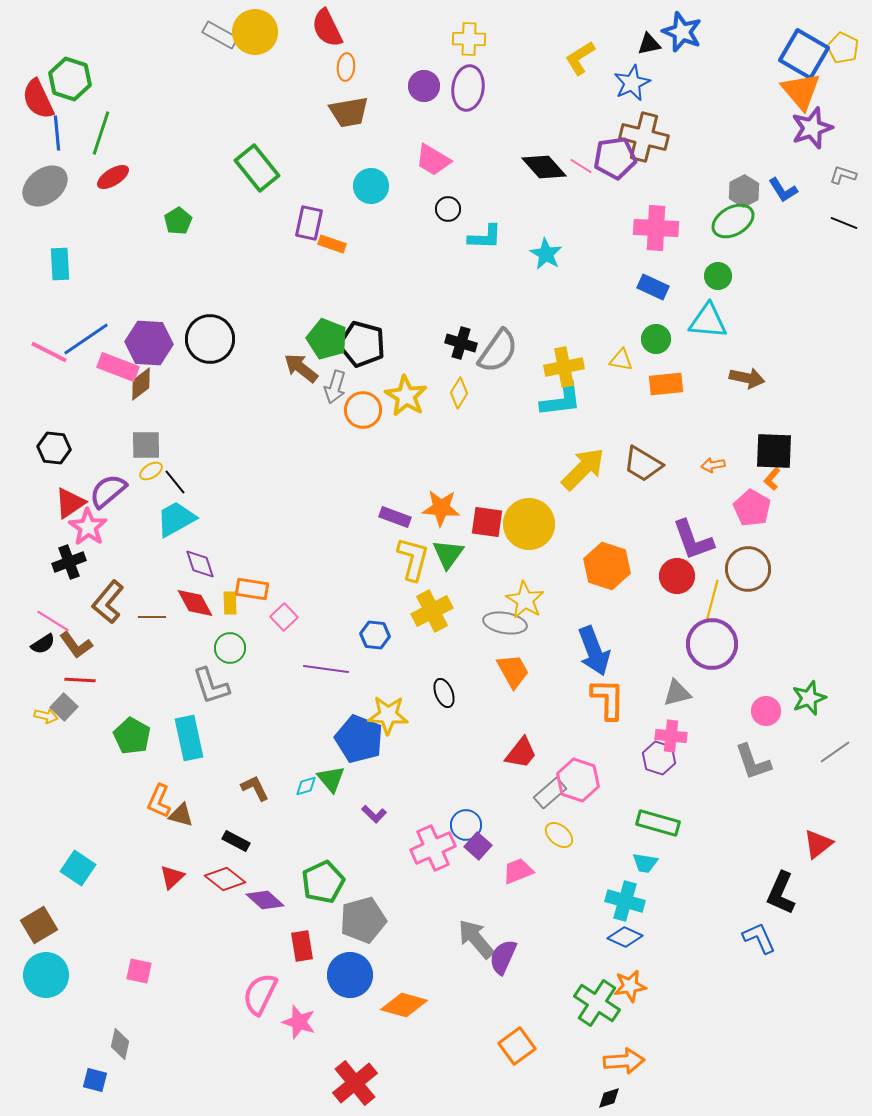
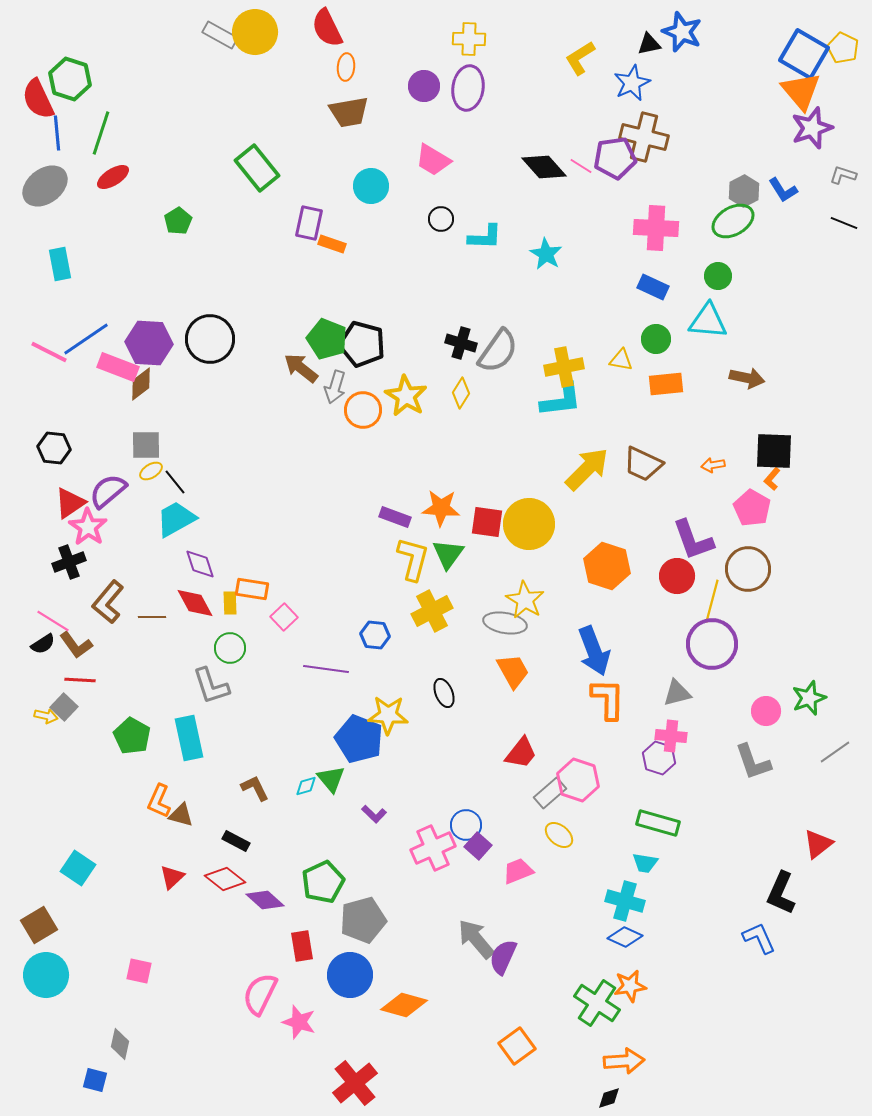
black circle at (448, 209): moved 7 px left, 10 px down
cyan rectangle at (60, 264): rotated 8 degrees counterclockwise
yellow diamond at (459, 393): moved 2 px right
brown trapezoid at (643, 464): rotated 6 degrees counterclockwise
yellow arrow at (583, 469): moved 4 px right
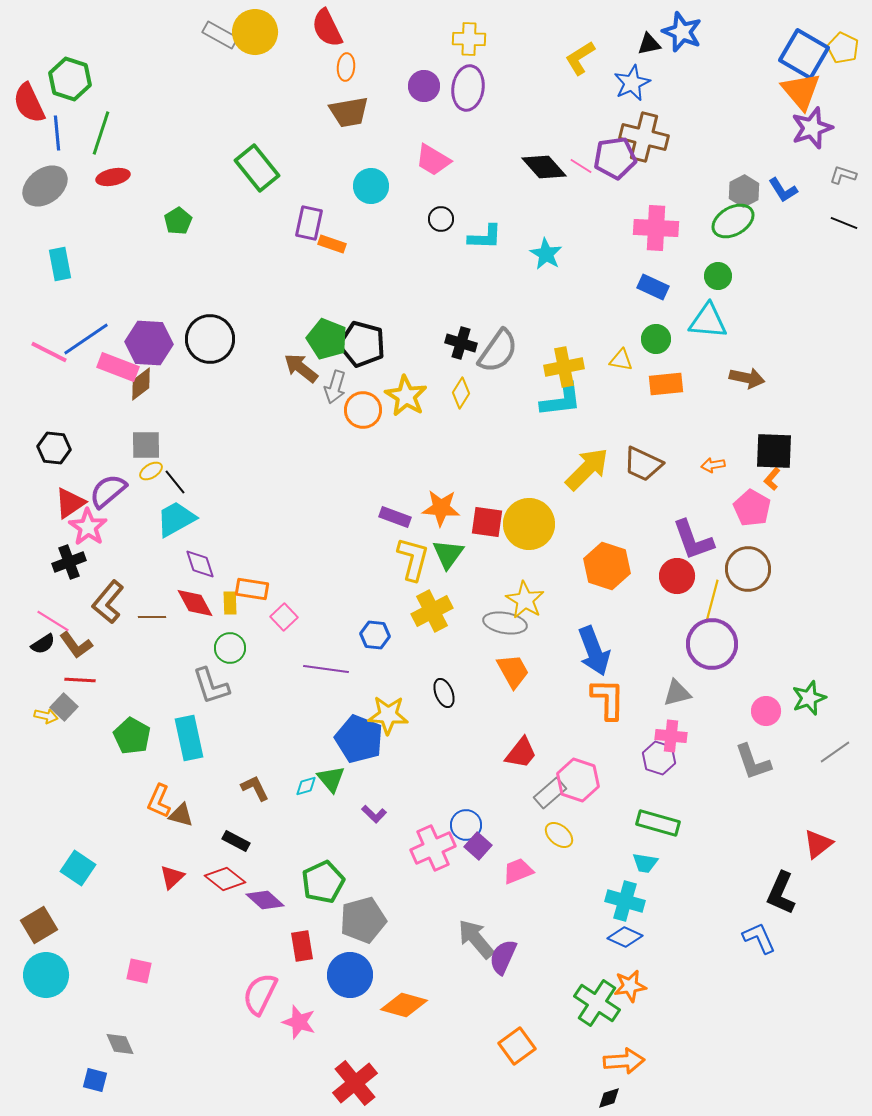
red semicircle at (38, 99): moved 9 px left, 4 px down
red ellipse at (113, 177): rotated 20 degrees clockwise
gray diamond at (120, 1044): rotated 36 degrees counterclockwise
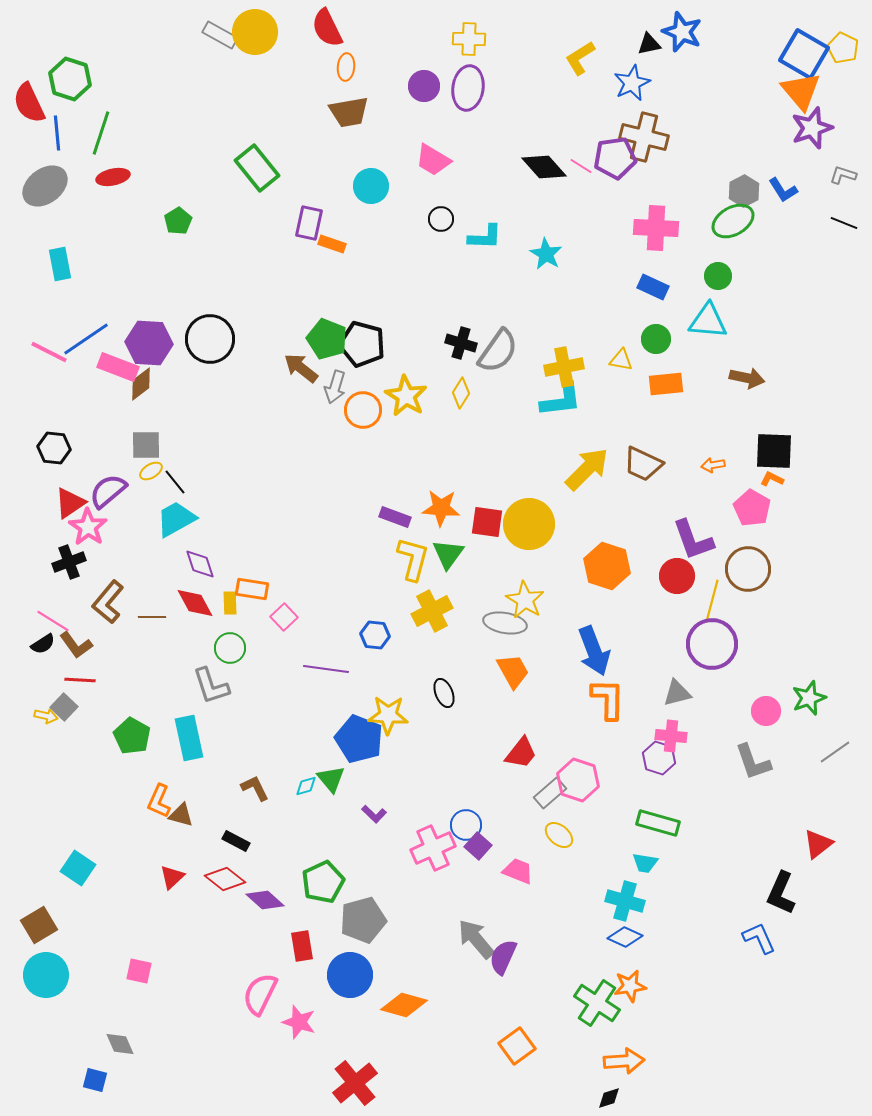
orange L-shape at (772, 479): rotated 75 degrees clockwise
pink trapezoid at (518, 871): rotated 44 degrees clockwise
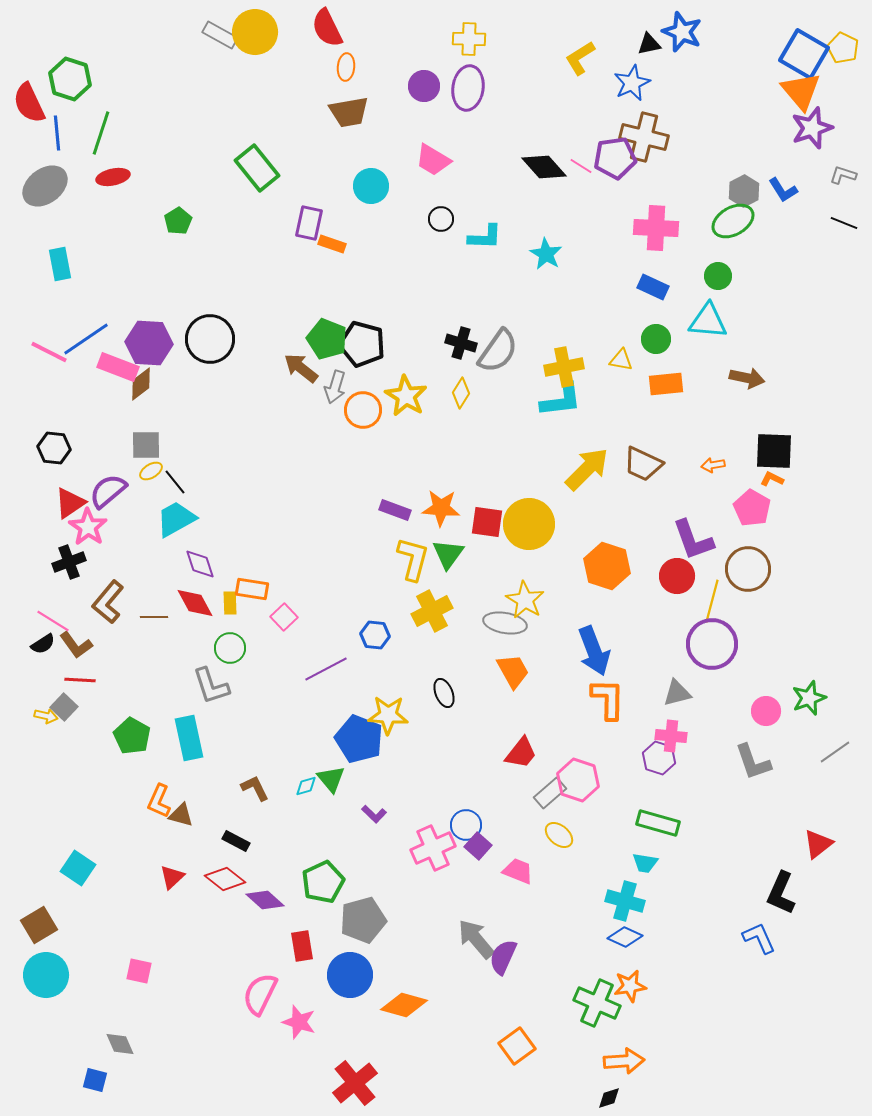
purple rectangle at (395, 517): moved 7 px up
brown line at (152, 617): moved 2 px right
purple line at (326, 669): rotated 36 degrees counterclockwise
green cross at (597, 1003): rotated 9 degrees counterclockwise
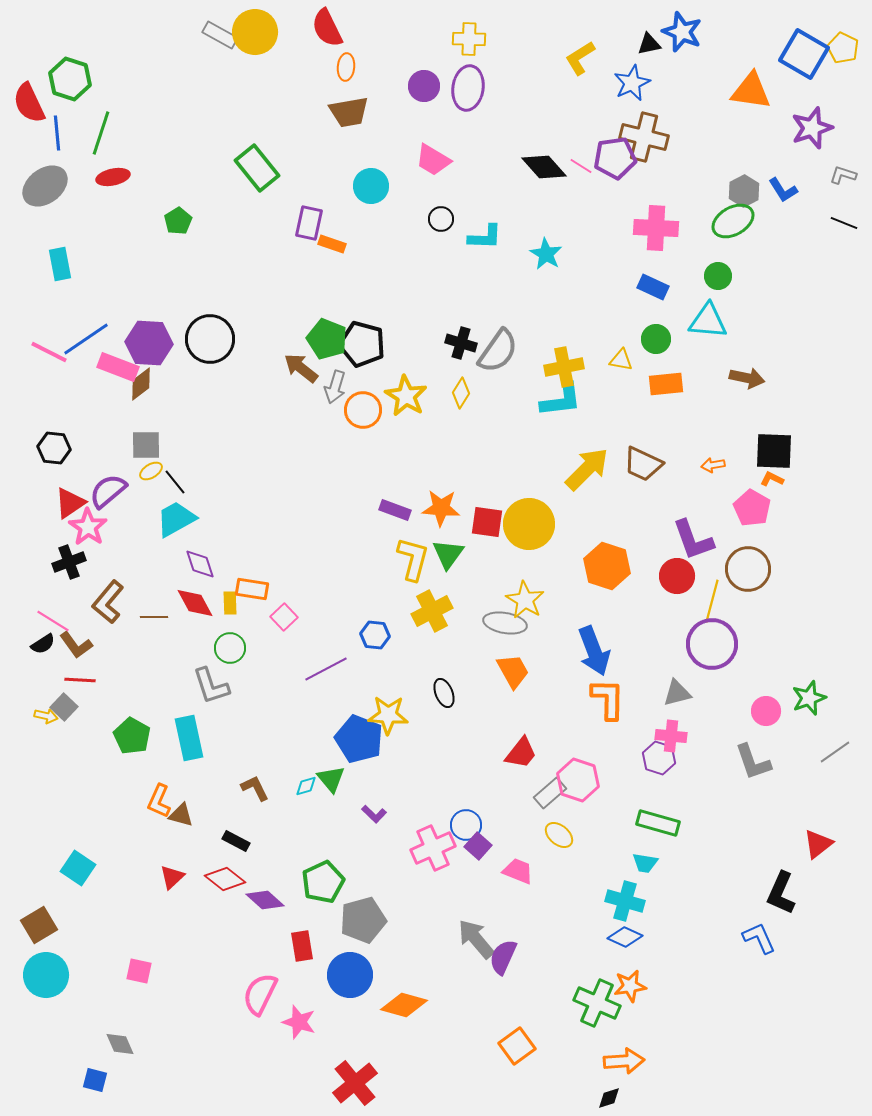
orange triangle at (801, 91): moved 50 px left; rotated 42 degrees counterclockwise
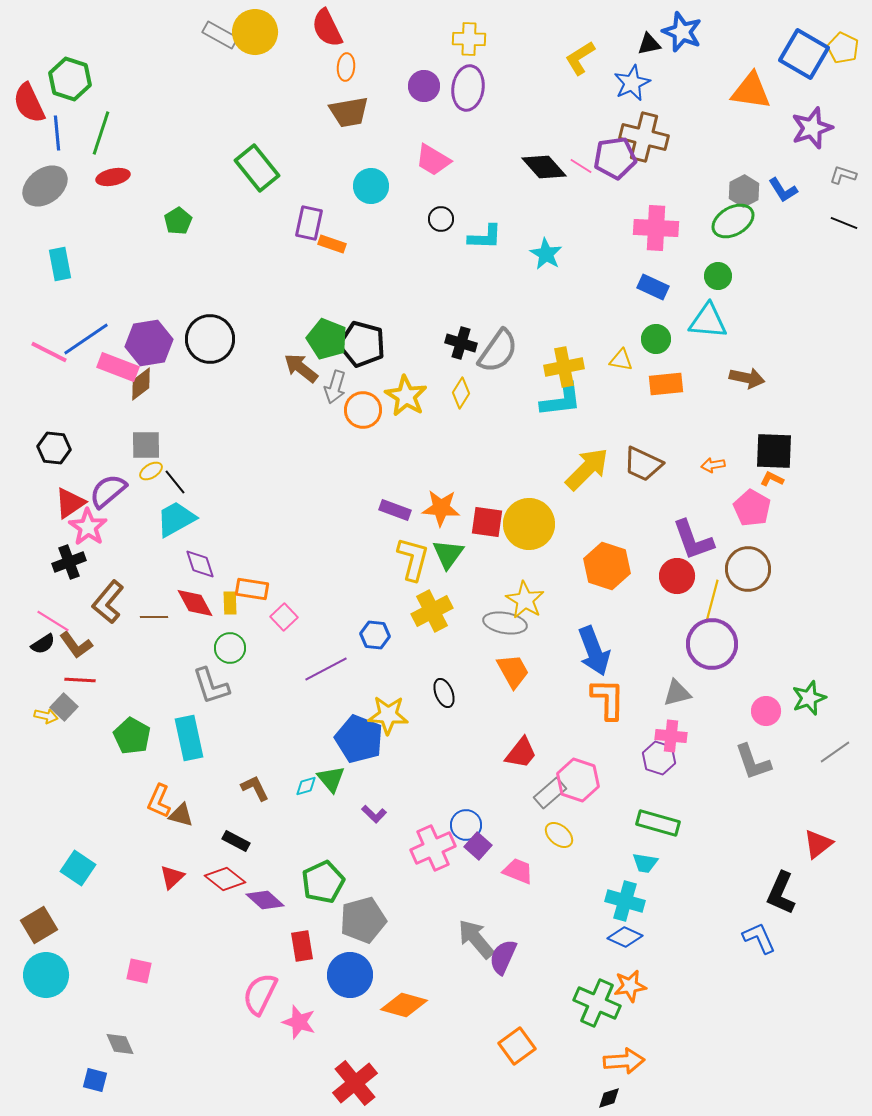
purple hexagon at (149, 343): rotated 12 degrees counterclockwise
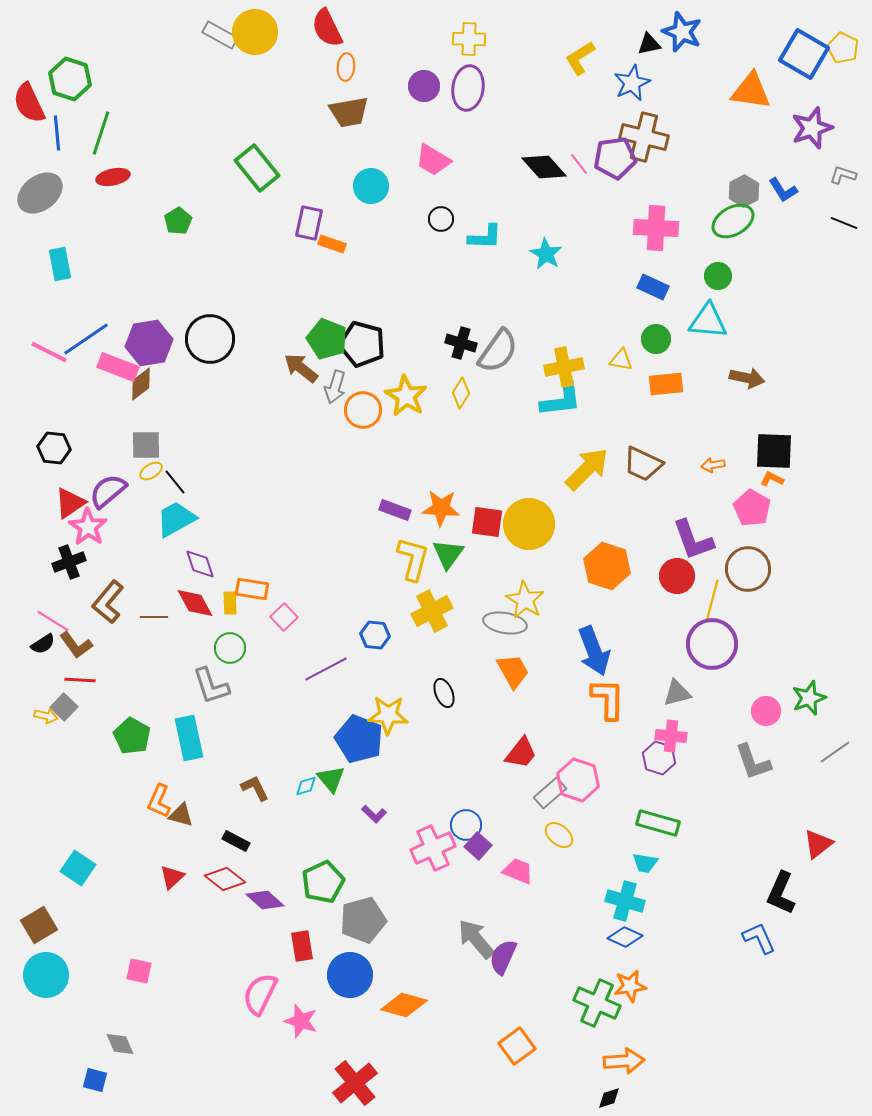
pink line at (581, 166): moved 2 px left, 2 px up; rotated 20 degrees clockwise
gray ellipse at (45, 186): moved 5 px left, 7 px down
pink star at (299, 1022): moved 2 px right, 1 px up
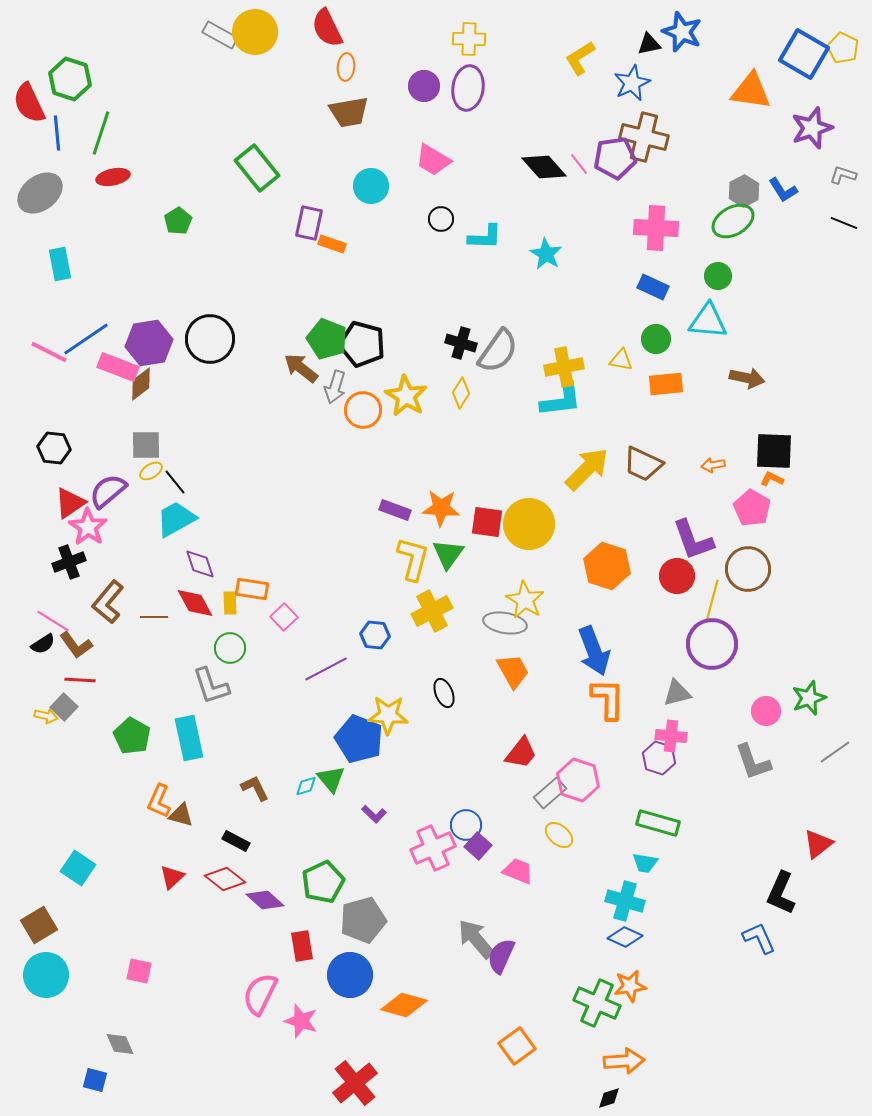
purple semicircle at (503, 957): moved 2 px left, 1 px up
